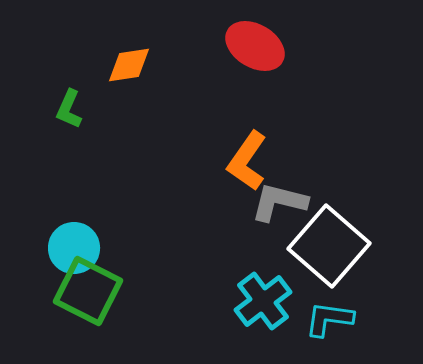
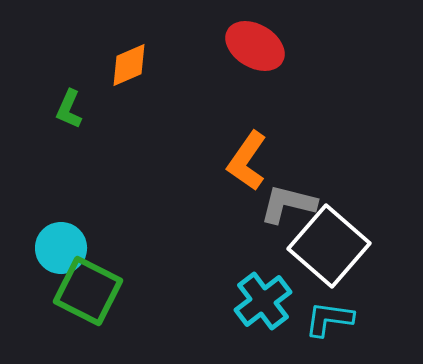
orange diamond: rotated 15 degrees counterclockwise
gray L-shape: moved 9 px right, 2 px down
cyan circle: moved 13 px left
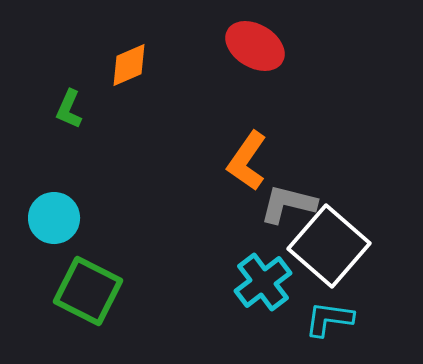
cyan circle: moved 7 px left, 30 px up
cyan cross: moved 19 px up
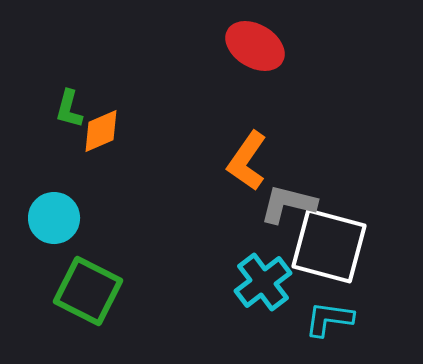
orange diamond: moved 28 px left, 66 px down
green L-shape: rotated 9 degrees counterclockwise
white square: rotated 26 degrees counterclockwise
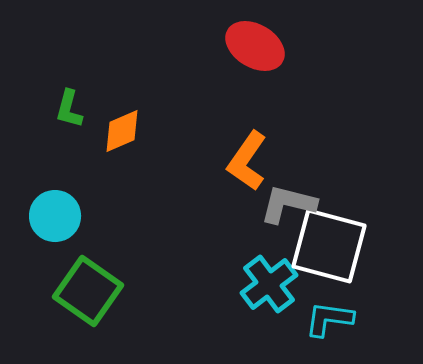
orange diamond: moved 21 px right
cyan circle: moved 1 px right, 2 px up
cyan cross: moved 6 px right, 2 px down
green square: rotated 8 degrees clockwise
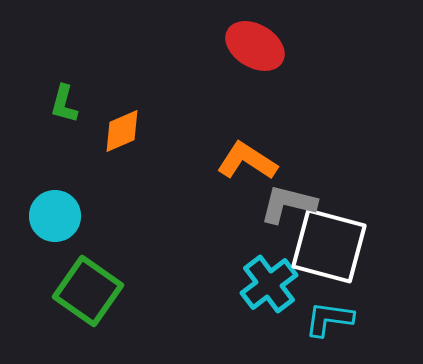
green L-shape: moved 5 px left, 5 px up
orange L-shape: rotated 88 degrees clockwise
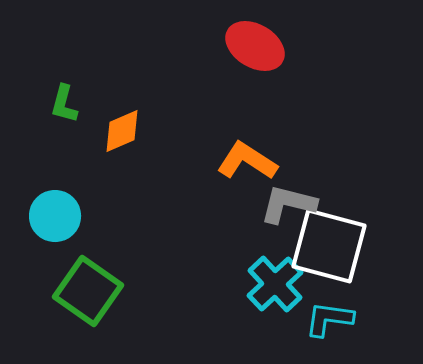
cyan cross: moved 6 px right; rotated 6 degrees counterclockwise
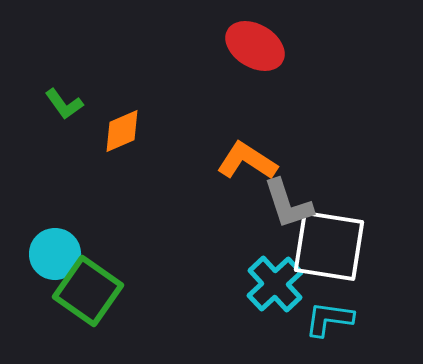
green L-shape: rotated 51 degrees counterclockwise
gray L-shape: rotated 122 degrees counterclockwise
cyan circle: moved 38 px down
white square: rotated 6 degrees counterclockwise
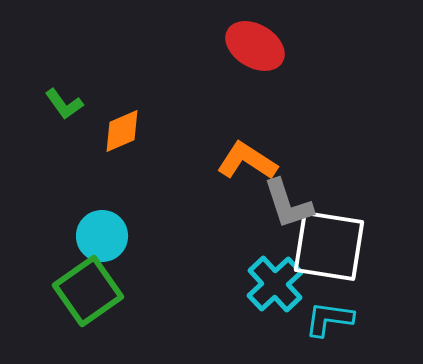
cyan circle: moved 47 px right, 18 px up
green square: rotated 20 degrees clockwise
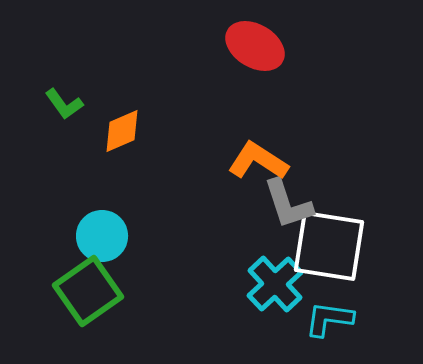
orange L-shape: moved 11 px right
